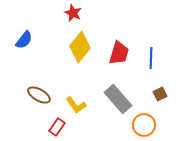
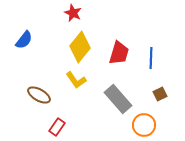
yellow L-shape: moved 25 px up
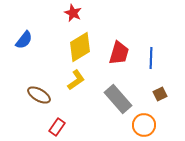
yellow diamond: rotated 20 degrees clockwise
yellow L-shape: rotated 90 degrees counterclockwise
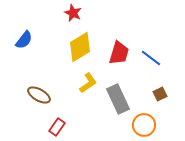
blue line: rotated 55 degrees counterclockwise
yellow L-shape: moved 12 px right, 3 px down
gray rectangle: rotated 16 degrees clockwise
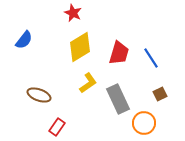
blue line: rotated 20 degrees clockwise
brown ellipse: rotated 10 degrees counterclockwise
orange circle: moved 2 px up
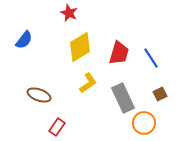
red star: moved 4 px left
gray rectangle: moved 5 px right, 1 px up
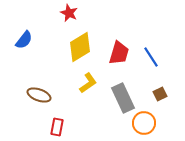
blue line: moved 1 px up
red rectangle: rotated 24 degrees counterclockwise
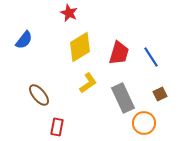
brown ellipse: rotated 30 degrees clockwise
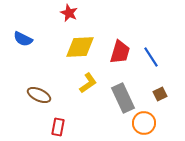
blue semicircle: moved 1 px left, 1 px up; rotated 78 degrees clockwise
yellow diamond: rotated 28 degrees clockwise
red trapezoid: moved 1 px right, 1 px up
brown ellipse: rotated 25 degrees counterclockwise
red rectangle: moved 1 px right
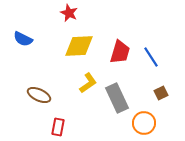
yellow diamond: moved 1 px left, 1 px up
brown square: moved 1 px right, 1 px up
gray rectangle: moved 6 px left
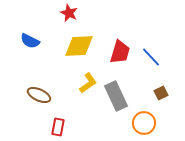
blue semicircle: moved 7 px right, 2 px down
blue line: rotated 10 degrees counterclockwise
gray rectangle: moved 1 px left, 2 px up
